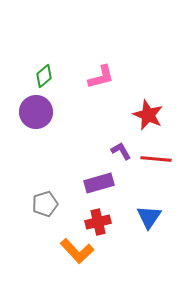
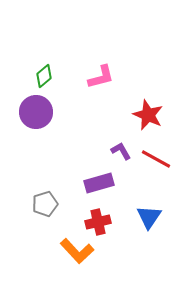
red line: rotated 24 degrees clockwise
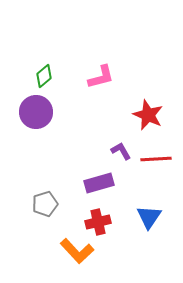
red line: rotated 32 degrees counterclockwise
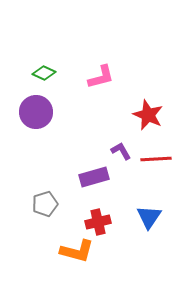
green diamond: moved 3 px up; rotated 65 degrees clockwise
purple rectangle: moved 5 px left, 6 px up
orange L-shape: rotated 32 degrees counterclockwise
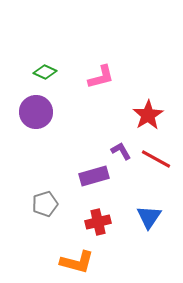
green diamond: moved 1 px right, 1 px up
red star: rotated 16 degrees clockwise
red line: rotated 32 degrees clockwise
purple rectangle: moved 1 px up
orange L-shape: moved 11 px down
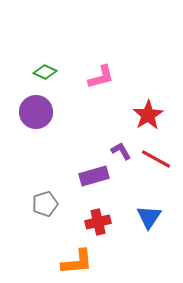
orange L-shape: rotated 20 degrees counterclockwise
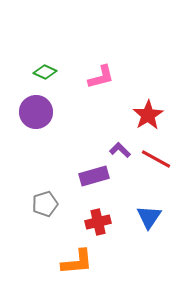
purple L-shape: moved 1 px left, 1 px up; rotated 15 degrees counterclockwise
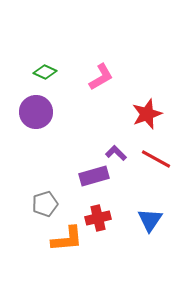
pink L-shape: rotated 16 degrees counterclockwise
red star: moved 1 px left, 1 px up; rotated 12 degrees clockwise
purple L-shape: moved 4 px left, 3 px down
blue triangle: moved 1 px right, 3 px down
red cross: moved 4 px up
orange L-shape: moved 10 px left, 23 px up
